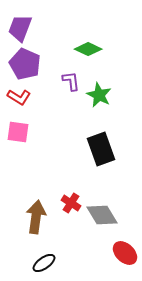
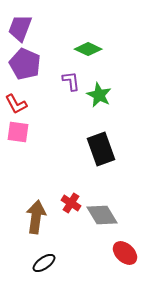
red L-shape: moved 3 px left, 7 px down; rotated 30 degrees clockwise
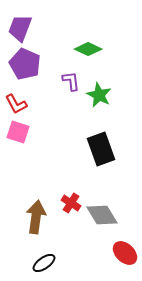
pink square: rotated 10 degrees clockwise
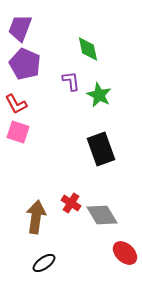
green diamond: rotated 52 degrees clockwise
